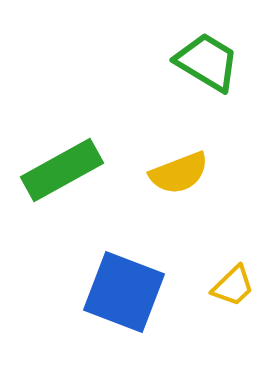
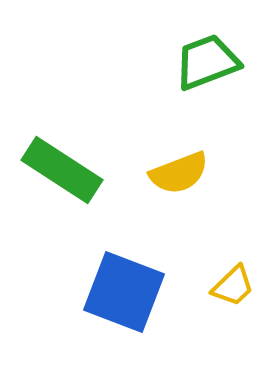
green trapezoid: rotated 52 degrees counterclockwise
green rectangle: rotated 62 degrees clockwise
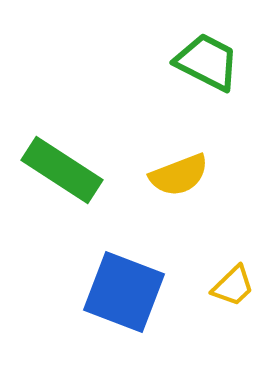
green trapezoid: rotated 48 degrees clockwise
yellow semicircle: moved 2 px down
